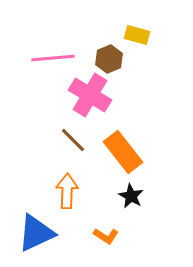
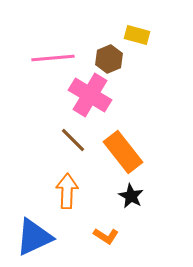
blue triangle: moved 2 px left, 4 px down
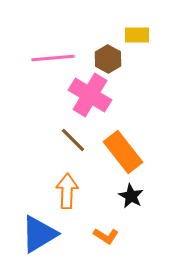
yellow rectangle: rotated 15 degrees counterclockwise
brown hexagon: moved 1 px left; rotated 8 degrees counterclockwise
blue triangle: moved 5 px right, 3 px up; rotated 6 degrees counterclockwise
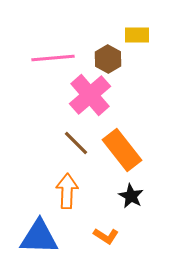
pink cross: rotated 18 degrees clockwise
brown line: moved 3 px right, 3 px down
orange rectangle: moved 1 px left, 2 px up
blue triangle: moved 3 px down; rotated 33 degrees clockwise
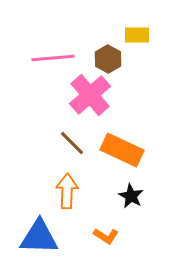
brown line: moved 4 px left
orange rectangle: rotated 27 degrees counterclockwise
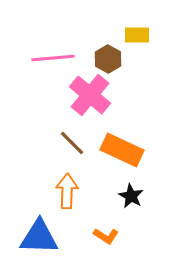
pink cross: rotated 9 degrees counterclockwise
